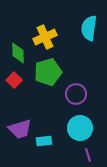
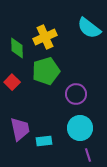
cyan semicircle: rotated 60 degrees counterclockwise
green diamond: moved 1 px left, 5 px up
green pentagon: moved 2 px left, 1 px up
red square: moved 2 px left, 2 px down
purple trapezoid: rotated 85 degrees counterclockwise
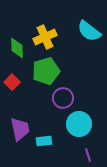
cyan semicircle: moved 3 px down
purple circle: moved 13 px left, 4 px down
cyan circle: moved 1 px left, 4 px up
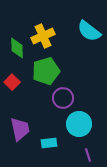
yellow cross: moved 2 px left, 1 px up
cyan rectangle: moved 5 px right, 2 px down
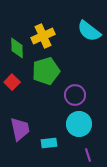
purple circle: moved 12 px right, 3 px up
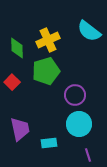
yellow cross: moved 5 px right, 4 px down
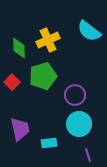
green diamond: moved 2 px right
green pentagon: moved 3 px left, 5 px down
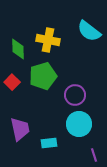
yellow cross: rotated 35 degrees clockwise
green diamond: moved 1 px left, 1 px down
purple line: moved 6 px right
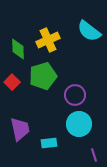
yellow cross: rotated 35 degrees counterclockwise
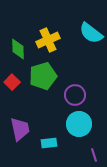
cyan semicircle: moved 2 px right, 2 px down
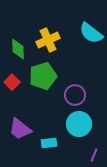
purple trapezoid: rotated 140 degrees clockwise
purple line: rotated 40 degrees clockwise
